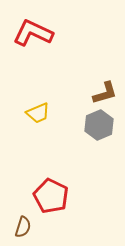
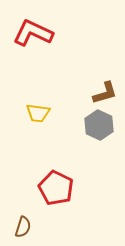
yellow trapezoid: rotated 30 degrees clockwise
gray hexagon: rotated 12 degrees counterclockwise
red pentagon: moved 5 px right, 8 px up
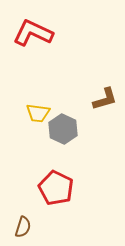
brown L-shape: moved 6 px down
gray hexagon: moved 36 px left, 4 px down
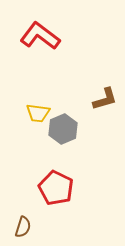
red L-shape: moved 7 px right, 3 px down; rotated 12 degrees clockwise
gray hexagon: rotated 12 degrees clockwise
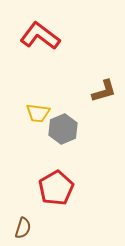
brown L-shape: moved 1 px left, 8 px up
red pentagon: rotated 16 degrees clockwise
brown semicircle: moved 1 px down
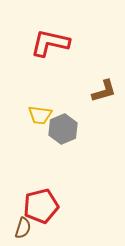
red L-shape: moved 10 px right, 7 px down; rotated 24 degrees counterclockwise
yellow trapezoid: moved 2 px right, 2 px down
red pentagon: moved 15 px left, 18 px down; rotated 16 degrees clockwise
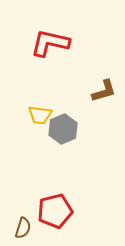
red pentagon: moved 14 px right, 5 px down
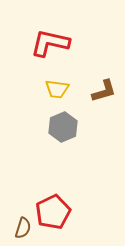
yellow trapezoid: moved 17 px right, 26 px up
gray hexagon: moved 2 px up
red pentagon: moved 2 px left, 1 px down; rotated 12 degrees counterclockwise
